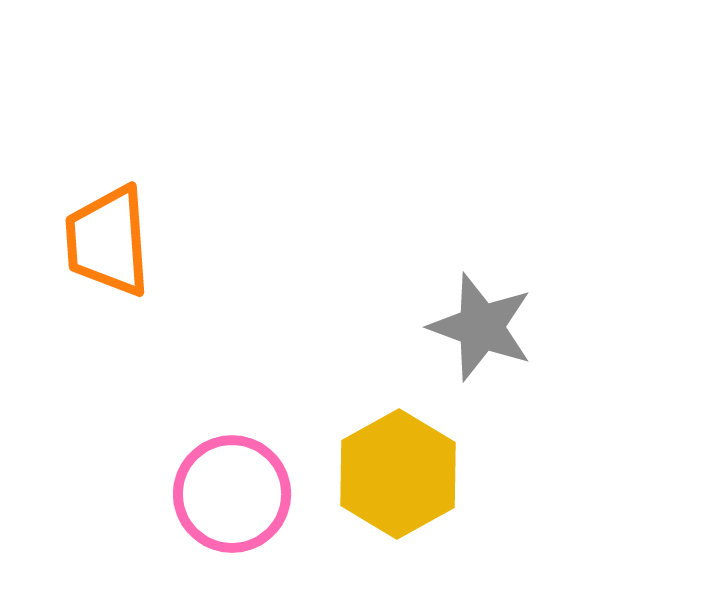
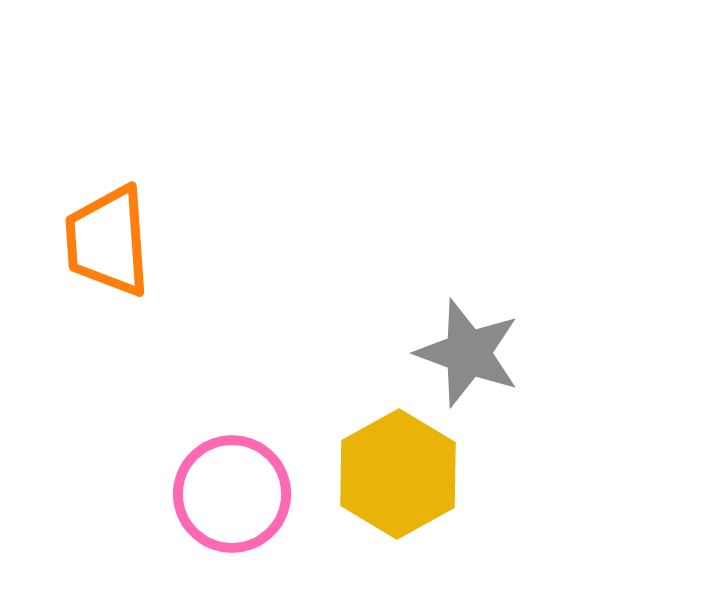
gray star: moved 13 px left, 26 px down
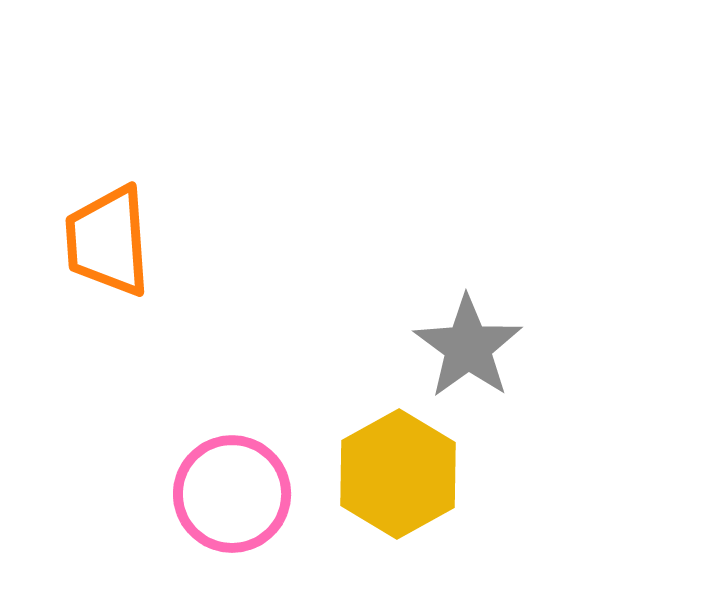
gray star: moved 6 px up; rotated 16 degrees clockwise
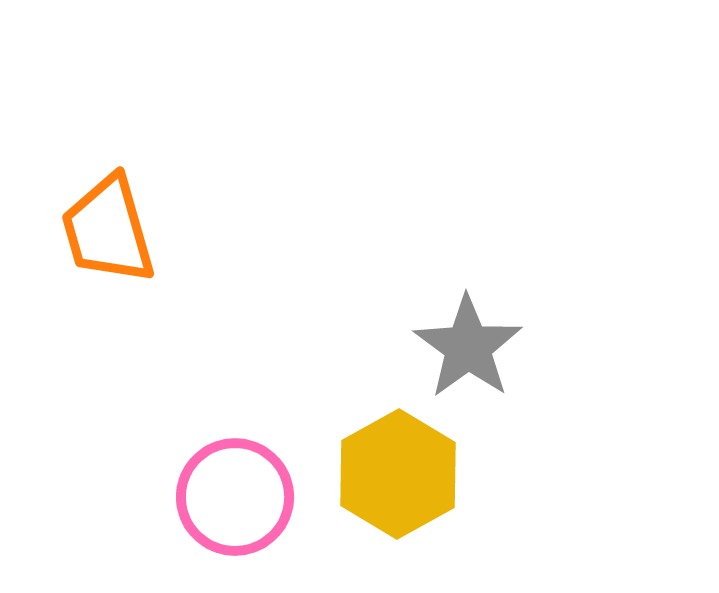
orange trapezoid: moved 11 px up; rotated 12 degrees counterclockwise
pink circle: moved 3 px right, 3 px down
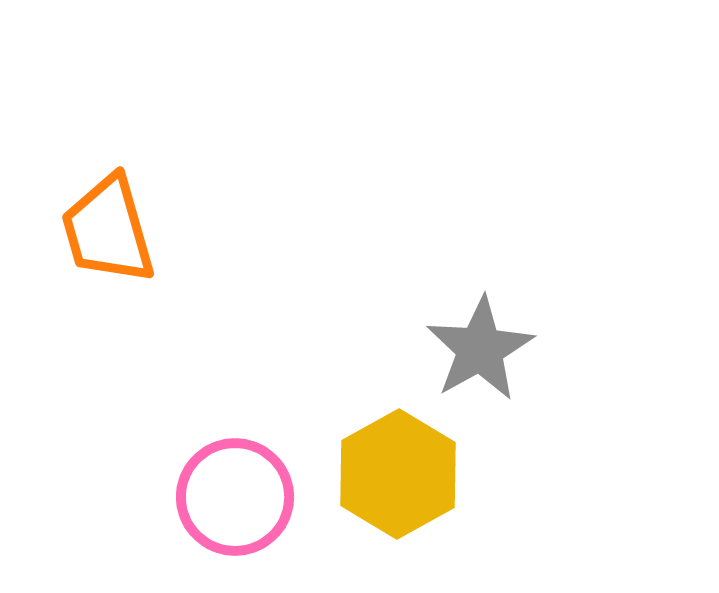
gray star: moved 12 px right, 2 px down; rotated 7 degrees clockwise
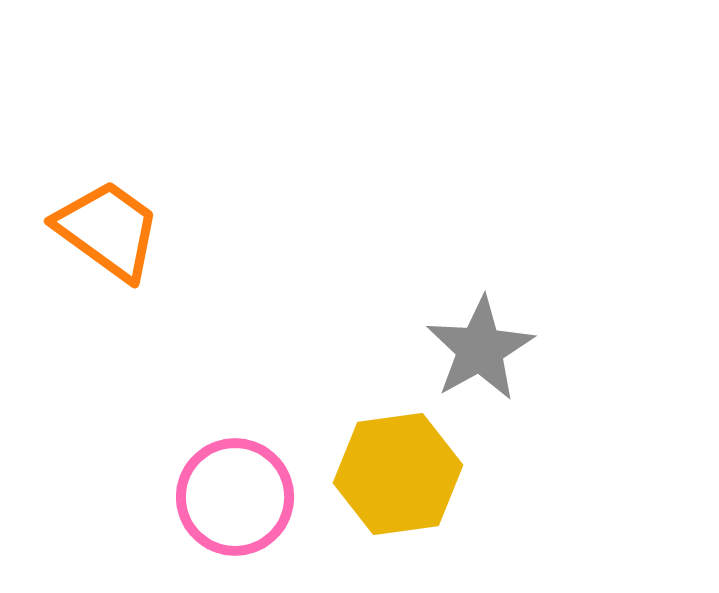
orange trapezoid: rotated 142 degrees clockwise
yellow hexagon: rotated 21 degrees clockwise
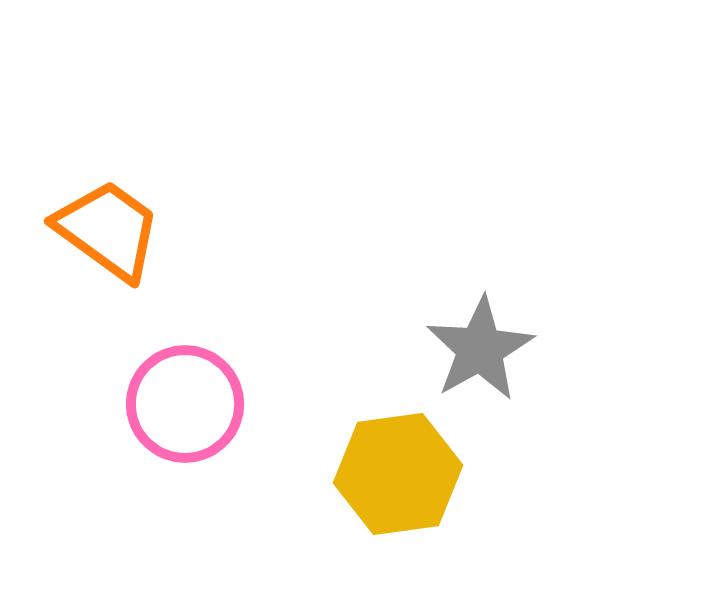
pink circle: moved 50 px left, 93 px up
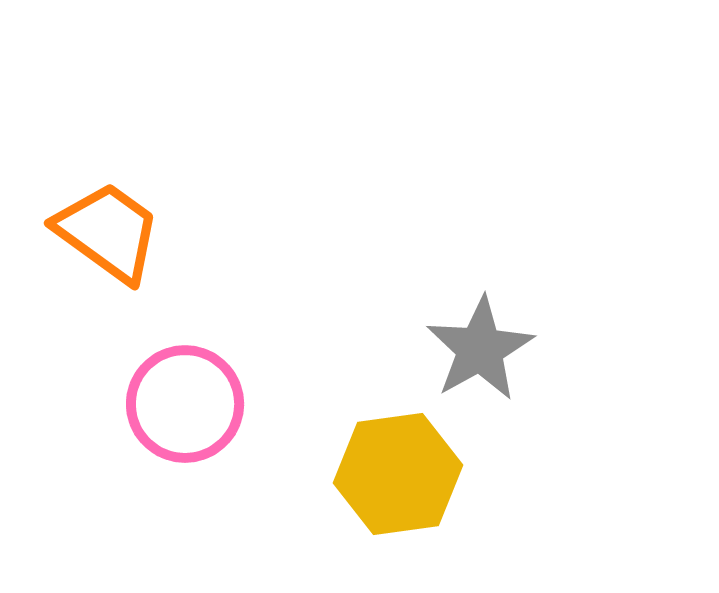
orange trapezoid: moved 2 px down
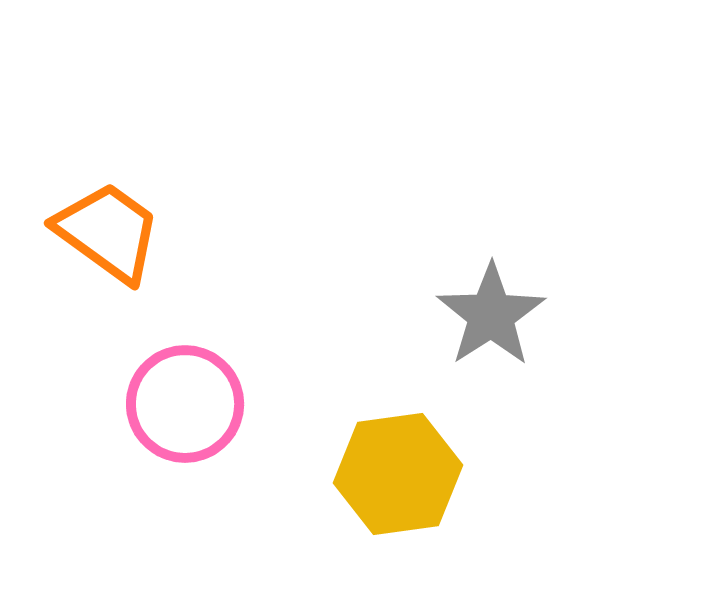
gray star: moved 11 px right, 34 px up; rotated 4 degrees counterclockwise
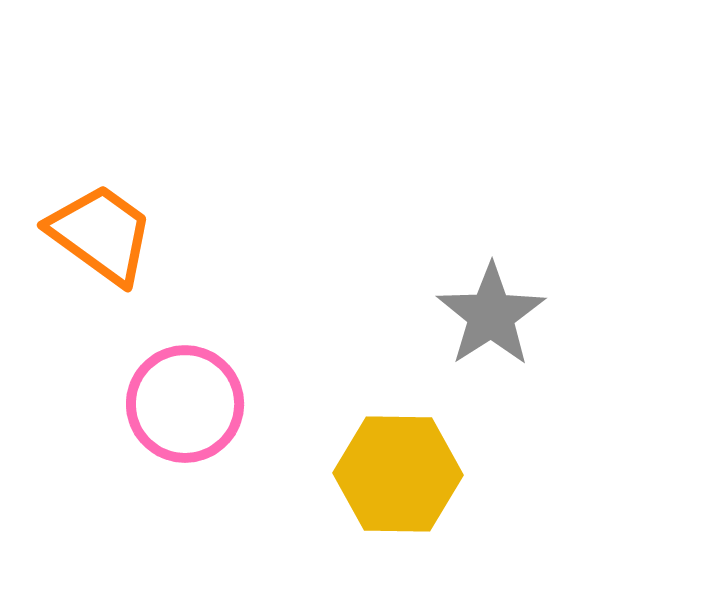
orange trapezoid: moved 7 px left, 2 px down
yellow hexagon: rotated 9 degrees clockwise
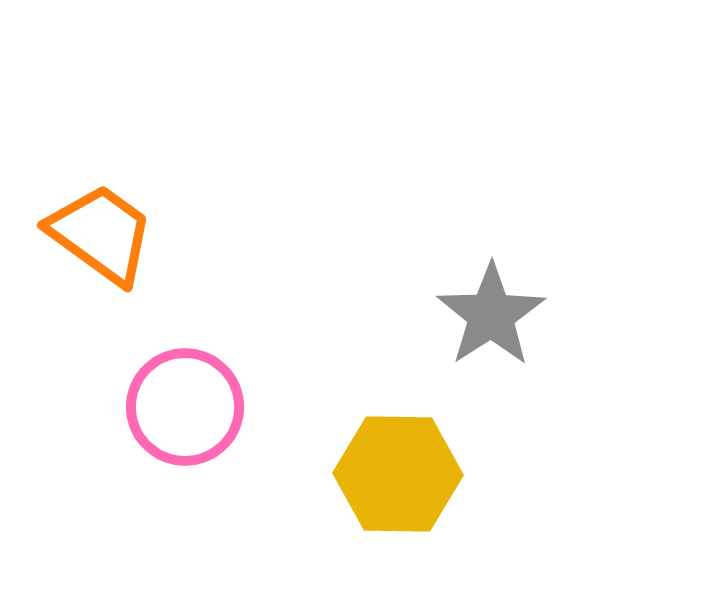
pink circle: moved 3 px down
